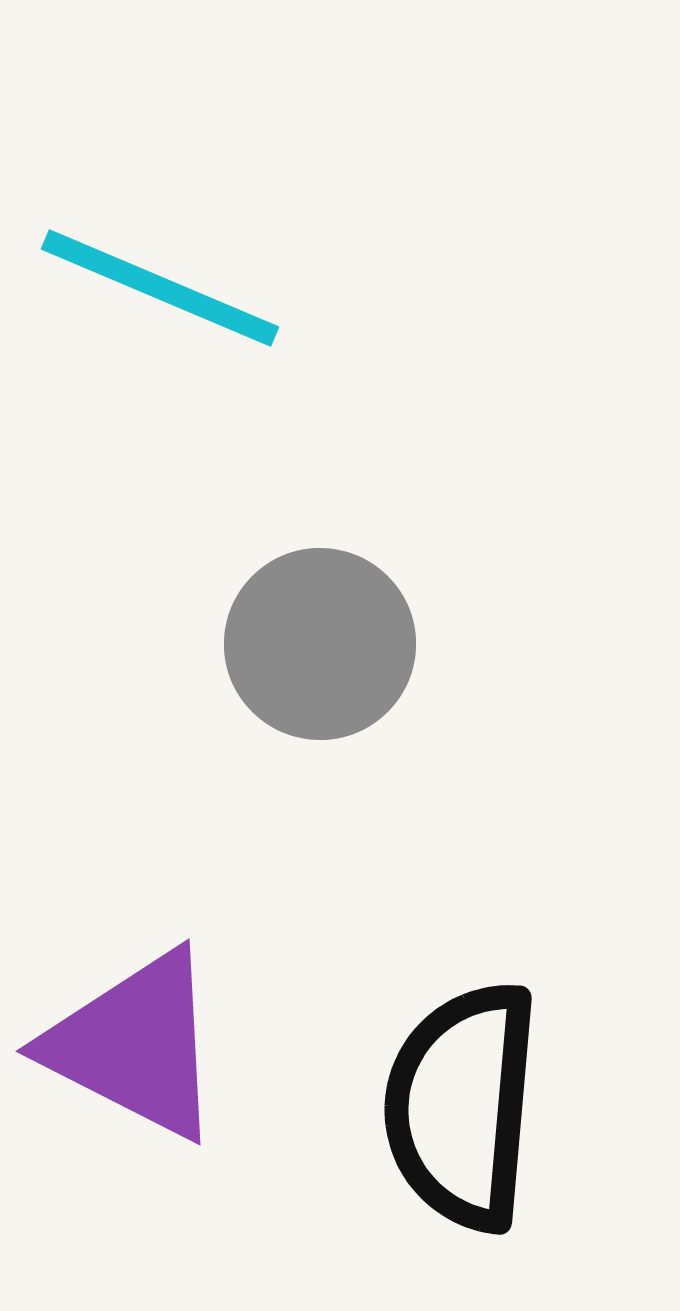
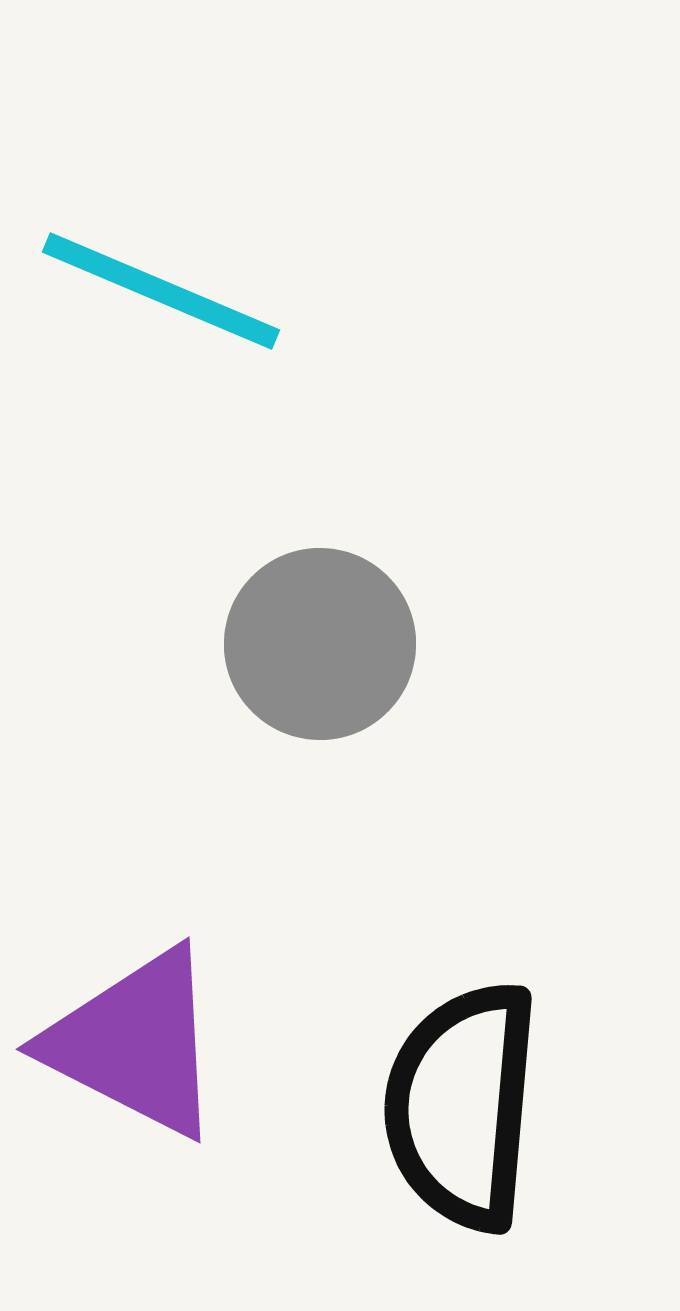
cyan line: moved 1 px right, 3 px down
purple triangle: moved 2 px up
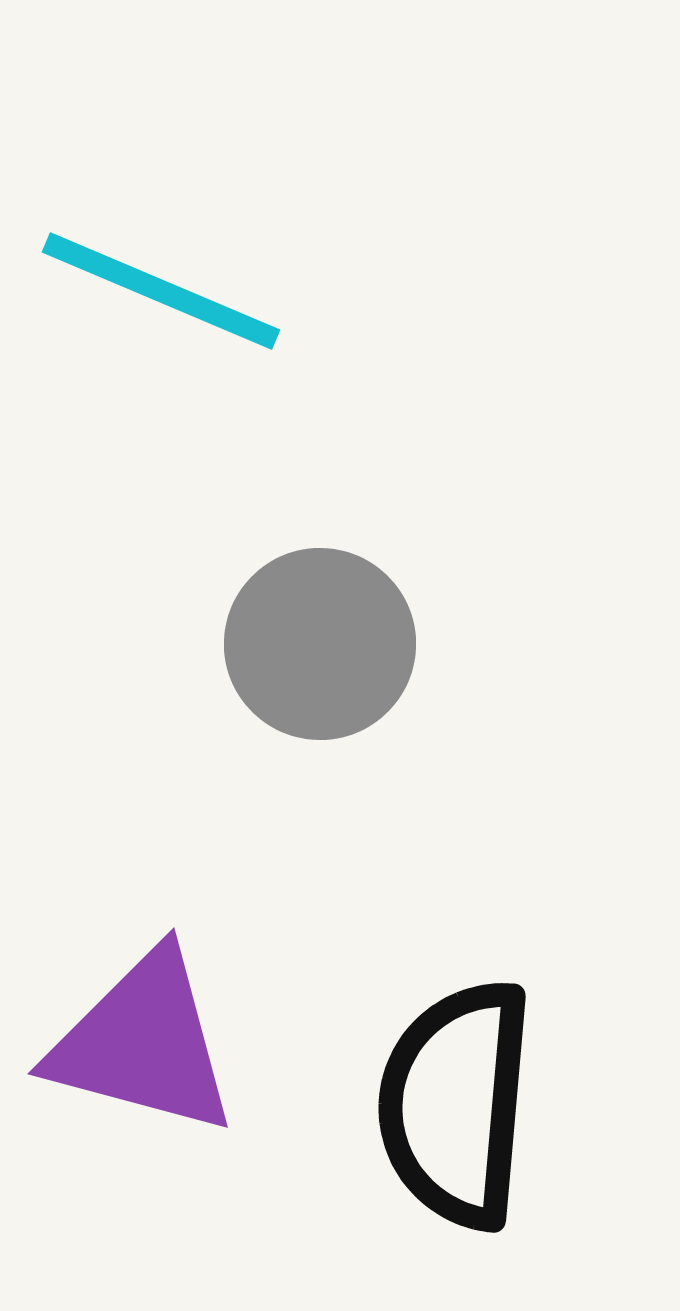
purple triangle: moved 8 px right; rotated 12 degrees counterclockwise
black semicircle: moved 6 px left, 2 px up
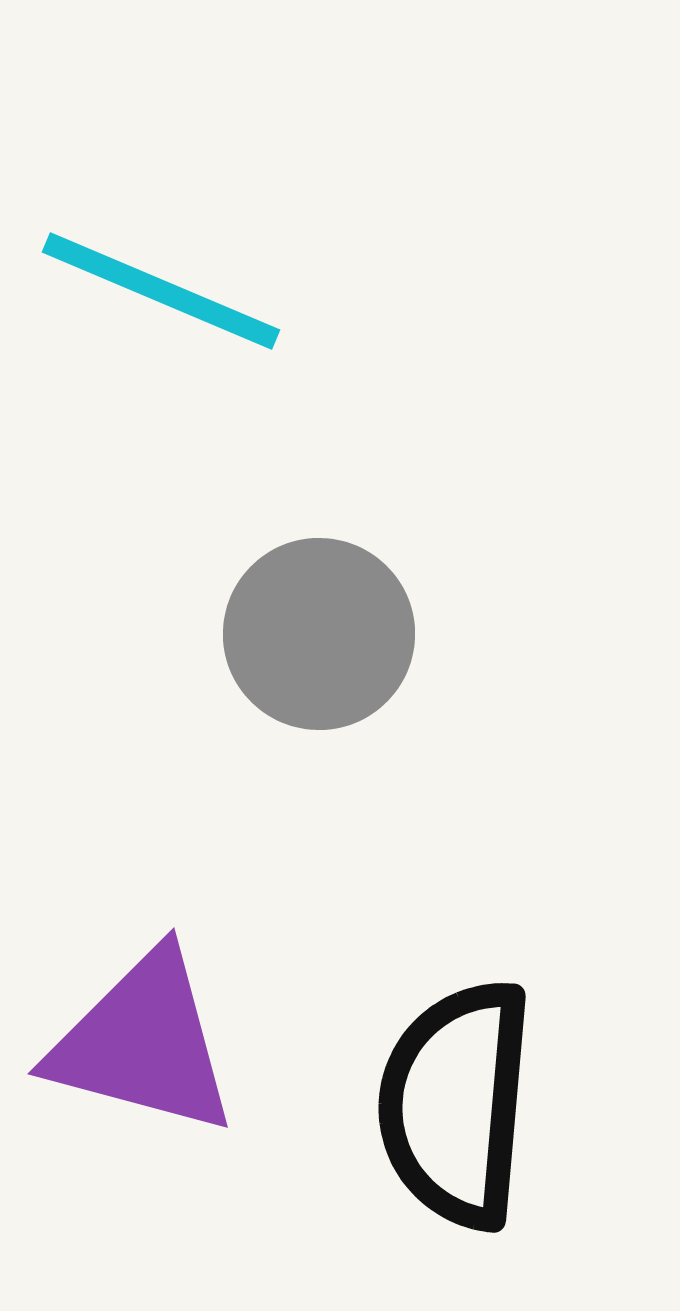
gray circle: moved 1 px left, 10 px up
